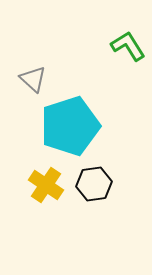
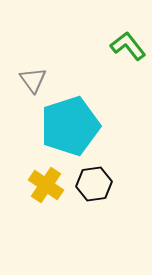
green L-shape: rotated 6 degrees counterclockwise
gray triangle: moved 1 px down; rotated 12 degrees clockwise
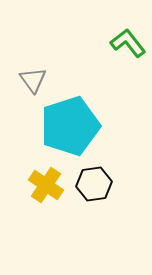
green L-shape: moved 3 px up
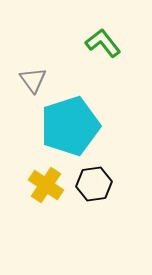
green L-shape: moved 25 px left
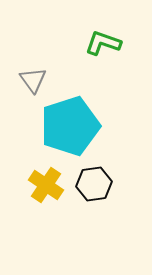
green L-shape: rotated 33 degrees counterclockwise
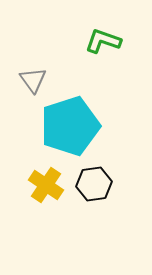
green L-shape: moved 2 px up
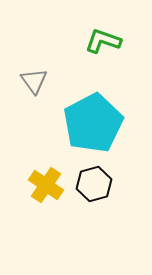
gray triangle: moved 1 px right, 1 px down
cyan pentagon: moved 23 px right, 3 px up; rotated 10 degrees counterclockwise
black hexagon: rotated 8 degrees counterclockwise
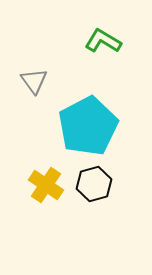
green L-shape: rotated 12 degrees clockwise
cyan pentagon: moved 5 px left, 3 px down
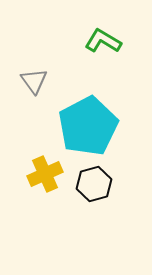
yellow cross: moved 1 px left, 11 px up; rotated 32 degrees clockwise
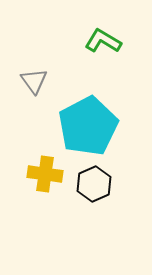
yellow cross: rotated 32 degrees clockwise
black hexagon: rotated 8 degrees counterclockwise
